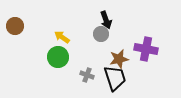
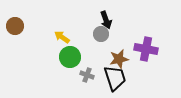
green circle: moved 12 px right
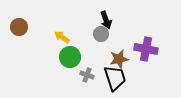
brown circle: moved 4 px right, 1 px down
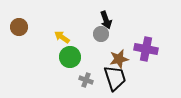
gray cross: moved 1 px left, 5 px down
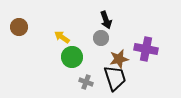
gray circle: moved 4 px down
green circle: moved 2 px right
gray cross: moved 2 px down
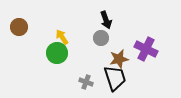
yellow arrow: rotated 21 degrees clockwise
purple cross: rotated 15 degrees clockwise
green circle: moved 15 px left, 4 px up
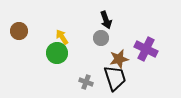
brown circle: moved 4 px down
